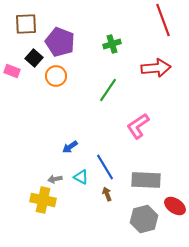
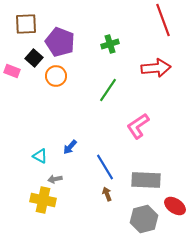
green cross: moved 2 px left
blue arrow: rotated 14 degrees counterclockwise
cyan triangle: moved 41 px left, 21 px up
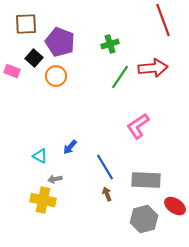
red arrow: moved 3 px left
green line: moved 12 px right, 13 px up
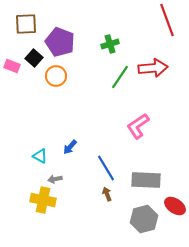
red line: moved 4 px right
pink rectangle: moved 5 px up
blue line: moved 1 px right, 1 px down
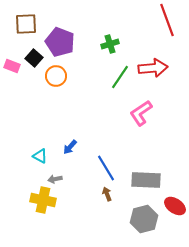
pink L-shape: moved 3 px right, 13 px up
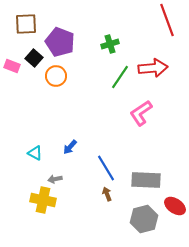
cyan triangle: moved 5 px left, 3 px up
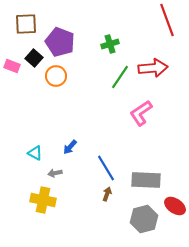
gray arrow: moved 6 px up
brown arrow: rotated 40 degrees clockwise
